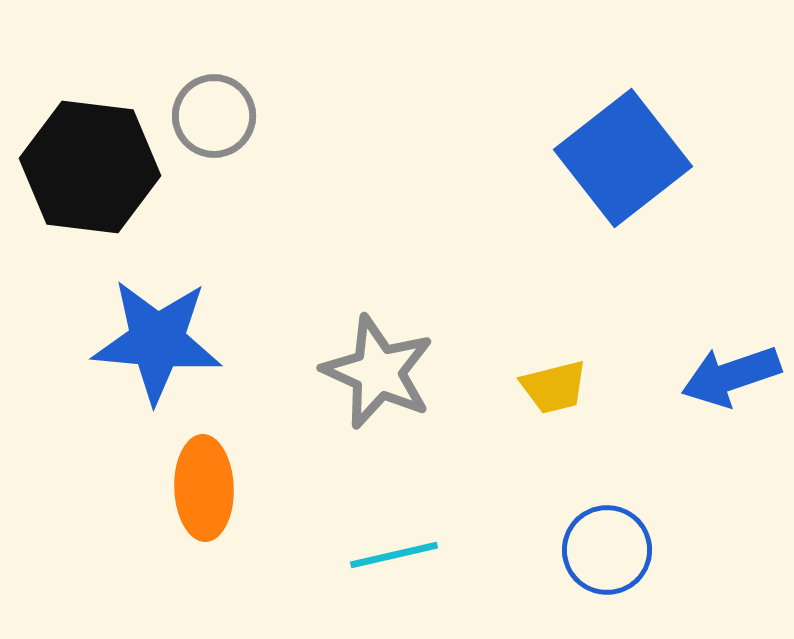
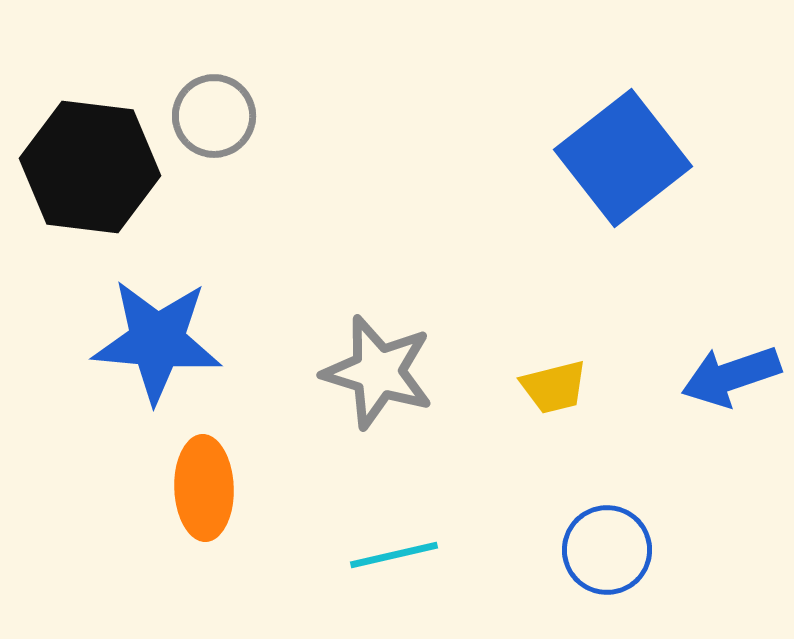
gray star: rotated 7 degrees counterclockwise
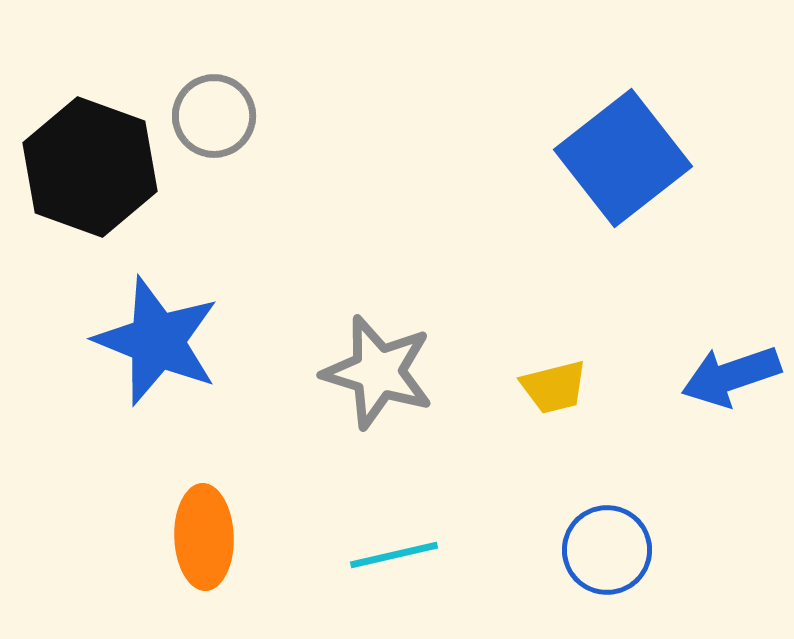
black hexagon: rotated 13 degrees clockwise
blue star: rotated 17 degrees clockwise
orange ellipse: moved 49 px down
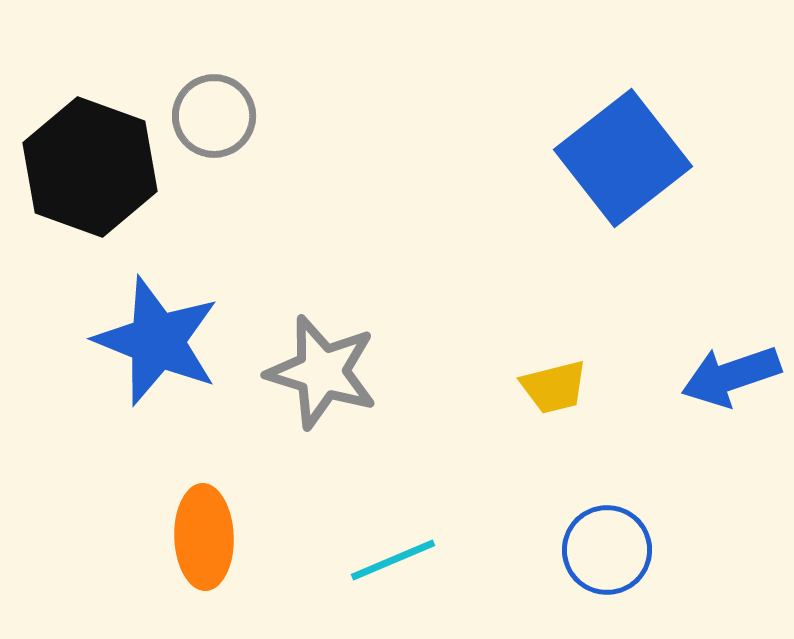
gray star: moved 56 px left
cyan line: moved 1 px left, 5 px down; rotated 10 degrees counterclockwise
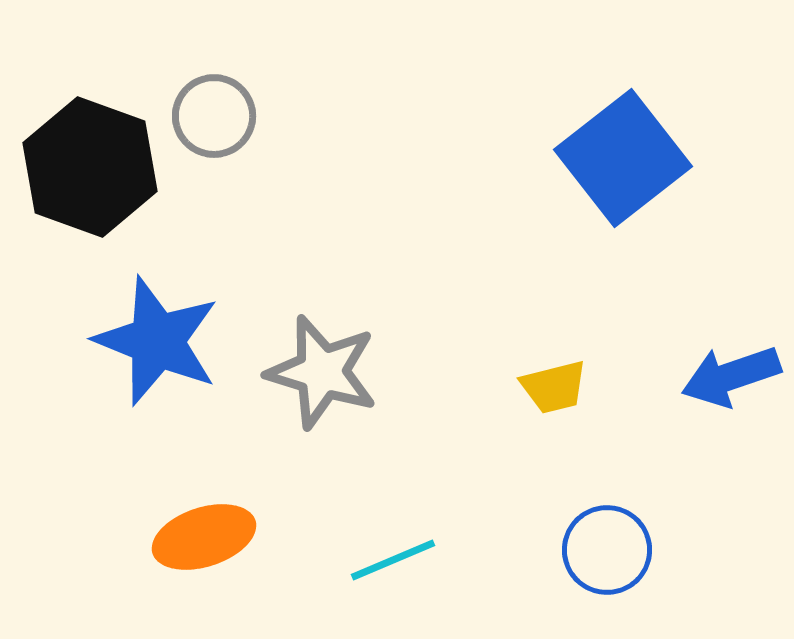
orange ellipse: rotated 74 degrees clockwise
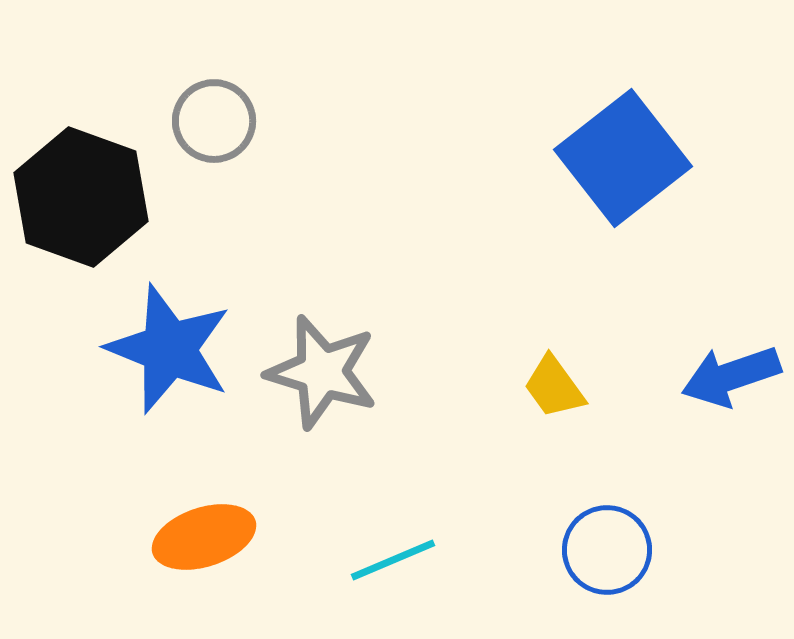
gray circle: moved 5 px down
black hexagon: moved 9 px left, 30 px down
blue star: moved 12 px right, 8 px down
yellow trapezoid: rotated 68 degrees clockwise
